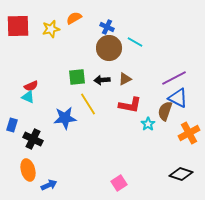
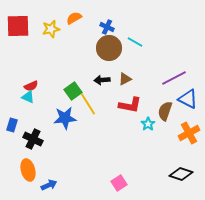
green square: moved 4 px left, 14 px down; rotated 30 degrees counterclockwise
blue triangle: moved 10 px right, 1 px down
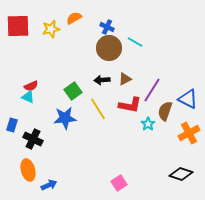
purple line: moved 22 px left, 12 px down; rotated 30 degrees counterclockwise
yellow line: moved 10 px right, 5 px down
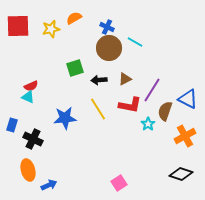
black arrow: moved 3 px left
green square: moved 2 px right, 23 px up; rotated 18 degrees clockwise
orange cross: moved 4 px left, 3 px down
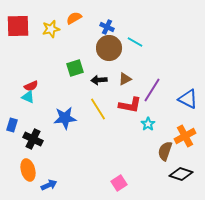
brown semicircle: moved 40 px down
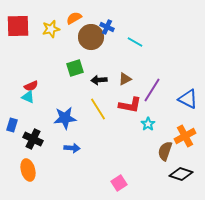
brown circle: moved 18 px left, 11 px up
blue arrow: moved 23 px right, 37 px up; rotated 28 degrees clockwise
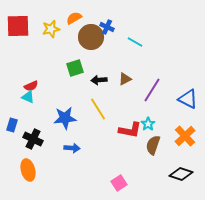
red L-shape: moved 25 px down
orange cross: rotated 15 degrees counterclockwise
brown semicircle: moved 12 px left, 6 px up
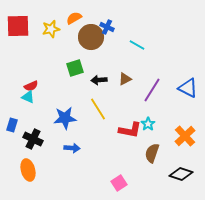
cyan line: moved 2 px right, 3 px down
blue triangle: moved 11 px up
brown semicircle: moved 1 px left, 8 px down
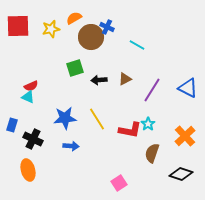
yellow line: moved 1 px left, 10 px down
blue arrow: moved 1 px left, 2 px up
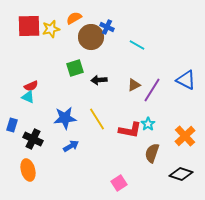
red square: moved 11 px right
brown triangle: moved 9 px right, 6 px down
blue triangle: moved 2 px left, 8 px up
blue arrow: rotated 35 degrees counterclockwise
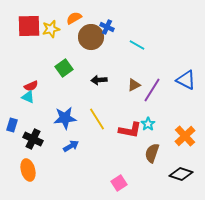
green square: moved 11 px left; rotated 18 degrees counterclockwise
